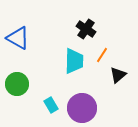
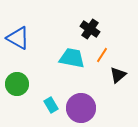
black cross: moved 4 px right
cyan trapezoid: moved 2 px left, 3 px up; rotated 80 degrees counterclockwise
purple circle: moved 1 px left
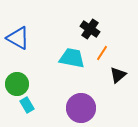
orange line: moved 2 px up
cyan rectangle: moved 24 px left
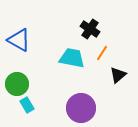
blue triangle: moved 1 px right, 2 px down
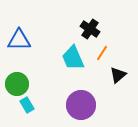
blue triangle: rotated 30 degrees counterclockwise
cyan trapezoid: moved 1 px right; rotated 124 degrees counterclockwise
purple circle: moved 3 px up
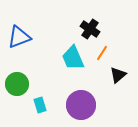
blue triangle: moved 3 px up; rotated 20 degrees counterclockwise
cyan rectangle: moved 13 px right; rotated 14 degrees clockwise
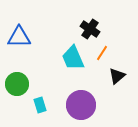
blue triangle: rotated 20 degrees clockwise
black triangle: moved 1 px left, 1 px down
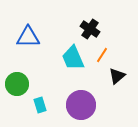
blue triangle: moved 9 px right
orange line: moved 2 px down
